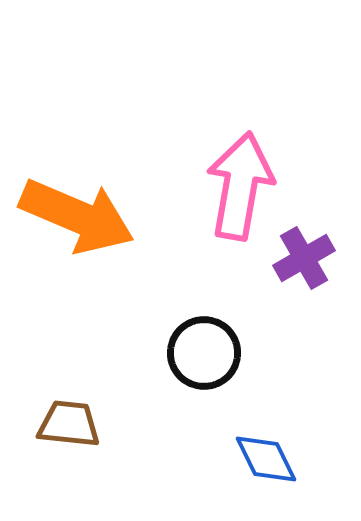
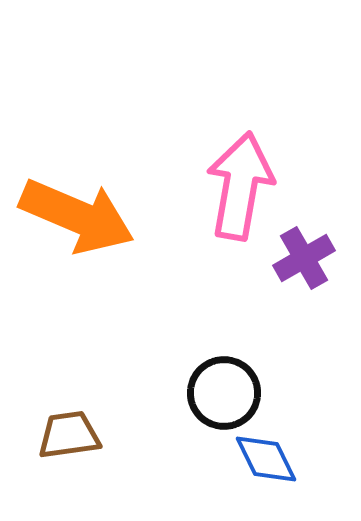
black circle: moved 20 px right, 40 px down
brown trapezoid: moved 11 px down; rotated 14 degrees counterclockwise
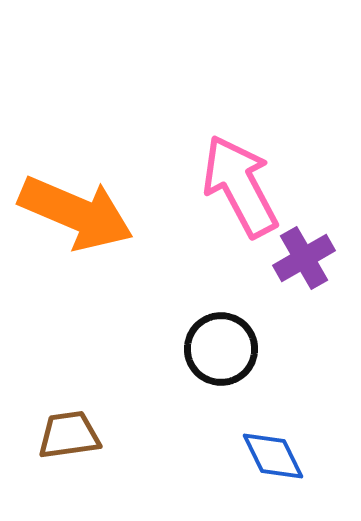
pink arrow: rotated 38 degrees counterclockwise
orange arrow: moved 1 px left, 3 px up
black circle: moved 3 px left, 44 px up
blue diamond: moved 7 px right, 3 px up
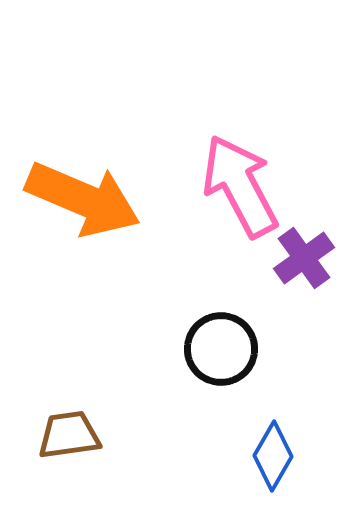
orange arrow: moved 7 px right, 14 px up
purple cross: rotated 6 degrees counterclockwise
blue diamond: rotated 56 degrees clockwise
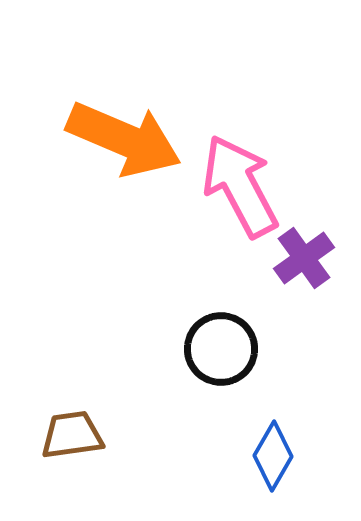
orange arrow: moved 41 px right, 60 px up
brown trapezoid: moved 3 px right
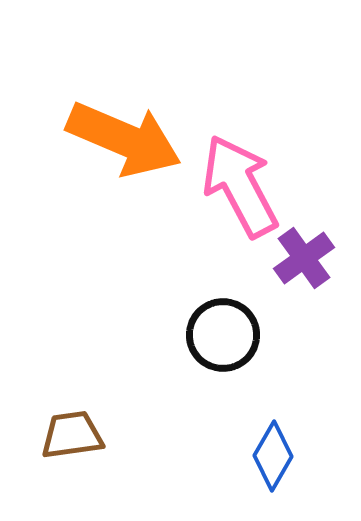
black circle: moved 2 px right, 14 px up
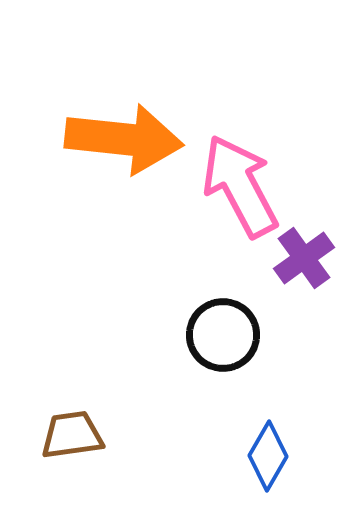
orange arrow: rotated 17 degrees counterclockwise
blue diamond: moved 5 px left
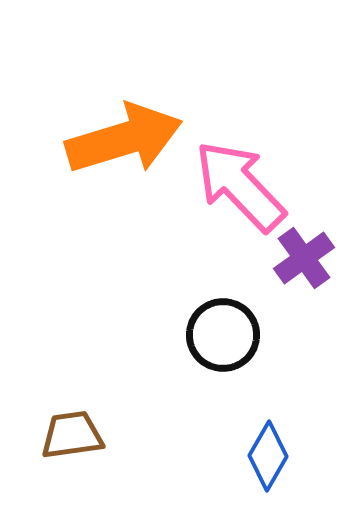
orange arrow: rotated 23 degrees counterclockwise
pink arrow: rotated 16 degrees counterclockwise
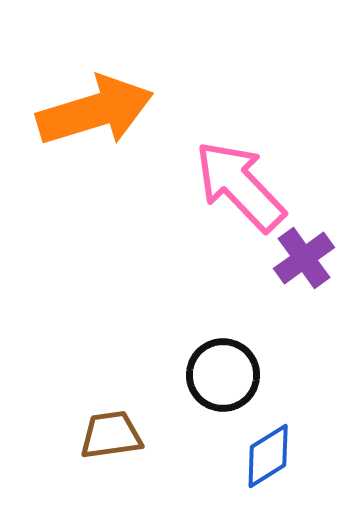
orange arrow: moved 29 px left, 28 px up
black circle: moved 40 px down
brown trapezoid: moved 39 px right
blue diamond: rotated 28 degrees clockwise
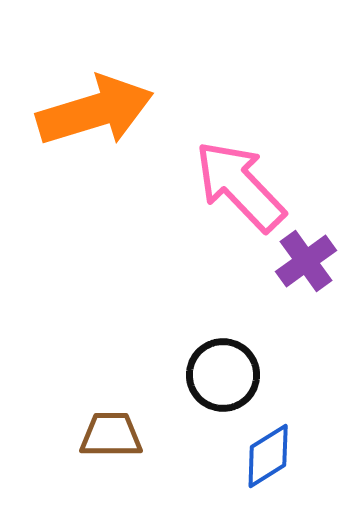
purple cross: moved 2 px right, 3 px down
brown trapezoid: rotated 8 degrees clockwise
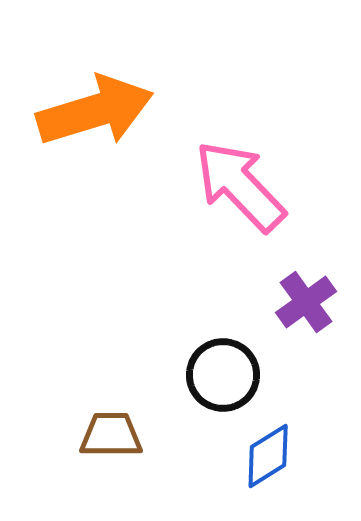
purple cross: moved 41 px down
